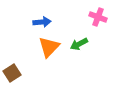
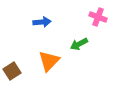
orange triangle: moved 14 px down
brown square: moved 2 px up
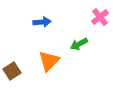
pink cross: moved 2 px right; rotated 30 degrees clockwise
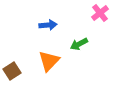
pink cross: moved 4 px up
blue arrow: moved 6 px right, 3 px down
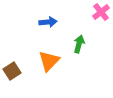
pink cross: moved 1 px right, 1 px up
blue arrow: moved 3 px up
green arrow: rotated 132 degrees clockwise
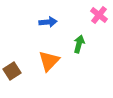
pink cross: moved 2 px left, 3 px down; rotated 12 degrees counterclockwise
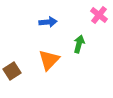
orange triangle: moved 1 px up
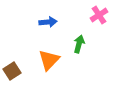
pink cross: rotated 18 degrees clockwise
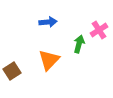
pink cross: moved 15 px down
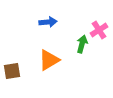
green arrow: moved 3 px right
orange triangle: rotated 15 degrees clockwise
brown square: rotated 24 degrees clockwise
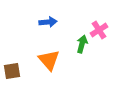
orange triangle: rotated 40 degrees counterclockwise
